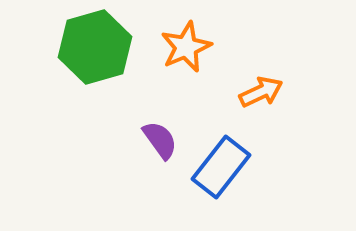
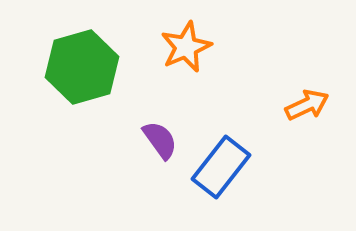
green hexagon: moved 13 px left, 20 px down
orange arrow: moved 46 px right, 13 px down
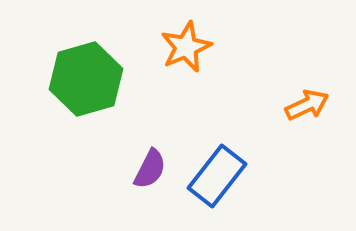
green hexagon: moved 4 px right, 12 px down
purple semicircle: moved 10 px left, 29 px down; rotated 63 degrees clockwise
blue rectangle: moved 4 px left, 9 px down
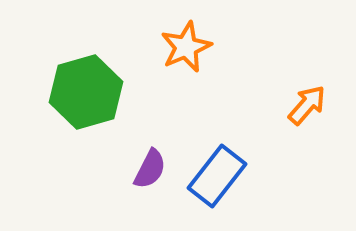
green hexagon: moved 13 px down
orange arrow: rotated 24 degrees counterclockwise
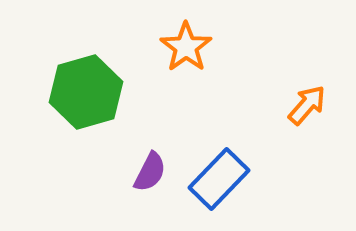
orange star: rotated 12 degrees counterclockwise
purple semicircle: moved 3 px down
blue rectangle: moved 2 px right, 3 px down; rotated 6 degrees clockwise
